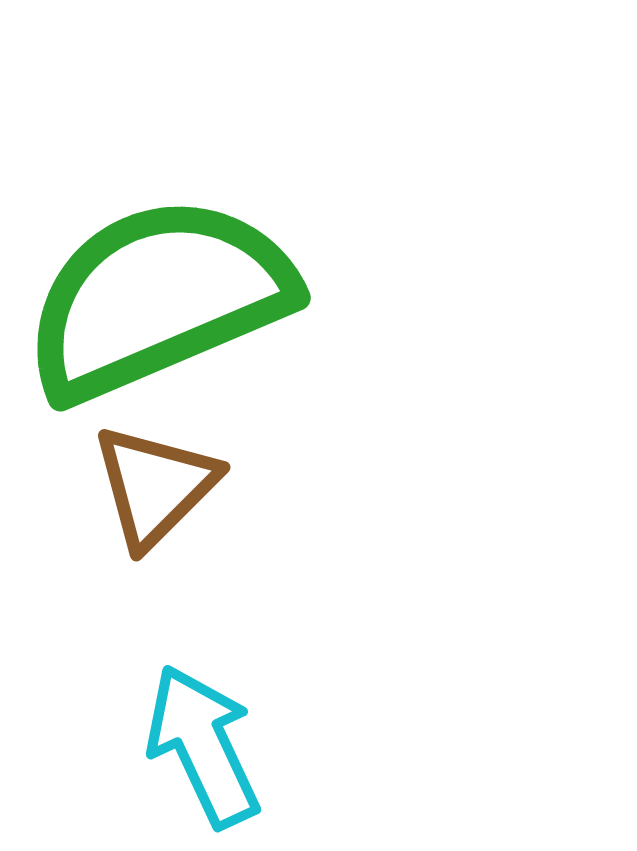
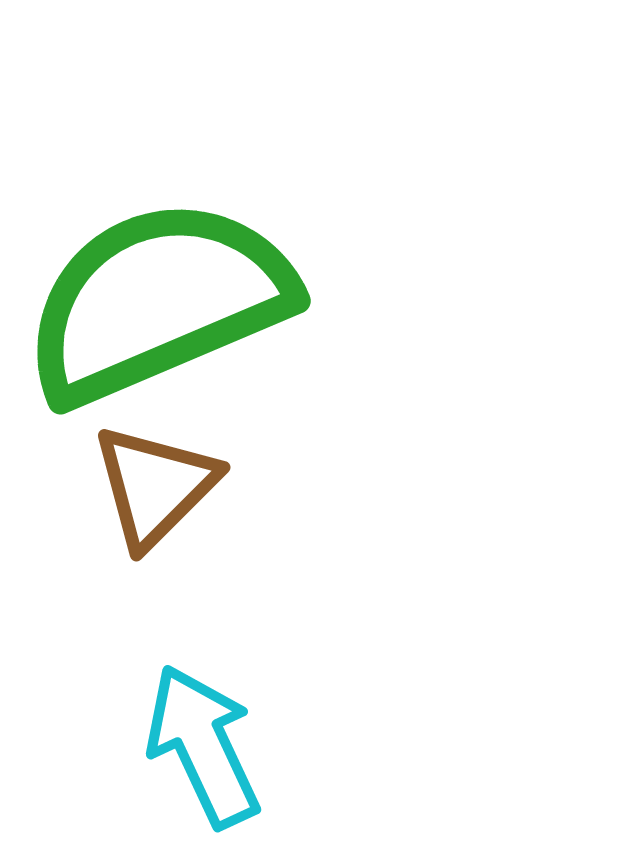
green semicircle: moved 3 px down
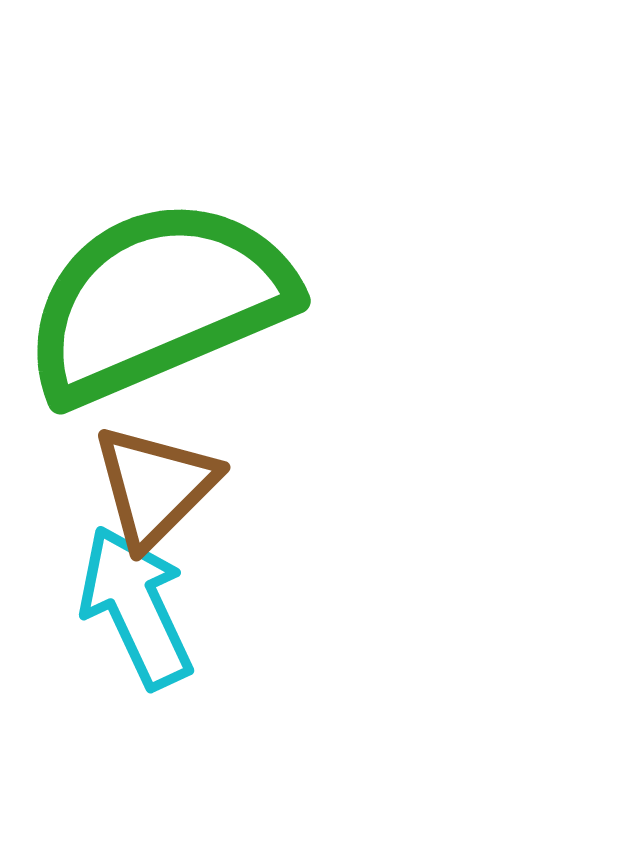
cyan arrow: moved 67 px left, 139 px up
